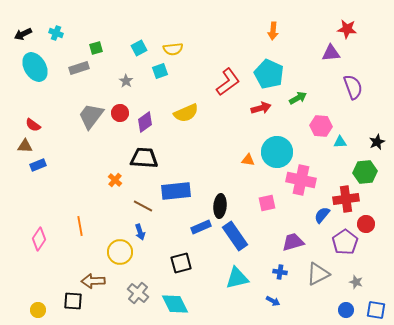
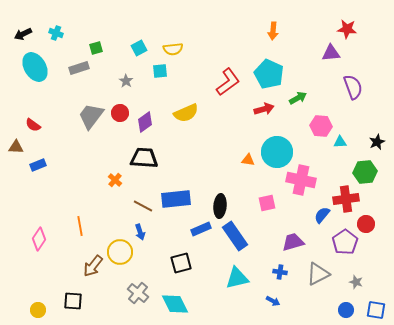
cyan square at (160, 71): rotated 14 degrees clockwise
red arrow at (261, 108): moved 3 px right, 1 px down
brown triangle at (25, 146): moved 9 px left, 1 px down
blue rectangle at (176, 191): moved 8 px down
blue rectangle at (201, 227): moved 2 px down
brown arrow at (93, 281): moved 15 px up; rotated 50 degrees counterclockwise
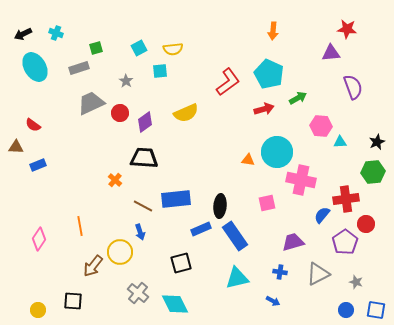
gray trapezoid at (91, 116): moved 13 px up; rotated 28 degrees clockwise
green hexagon at (365, 172): moved 8 px right
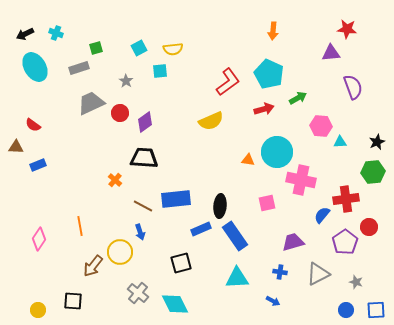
black arrow at (23, 34): moved 2 px right
yellow semicircle at (186, 113): moved 25 px right, 8 px down
red circle at (366, 224): moved 3 px right, 3 px down
cyan triangle at (237, 278): rotated 10 degrees clockwise
blue square at (376, 310): rotated 12 degrees counterclockwise
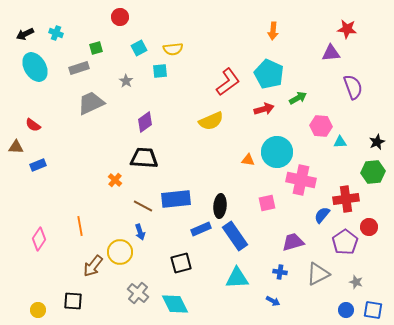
red circle at (120, 113): moved 96 px up
blue square at (376, 310): moved 3 px left; rotated 12 degrees clockwise
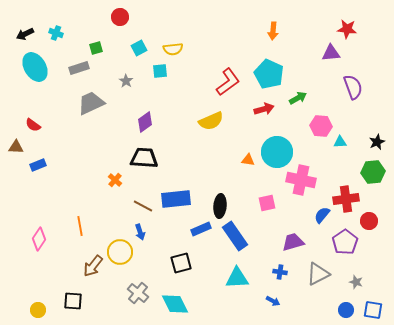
red circle at (369, 227): moved 6 px up
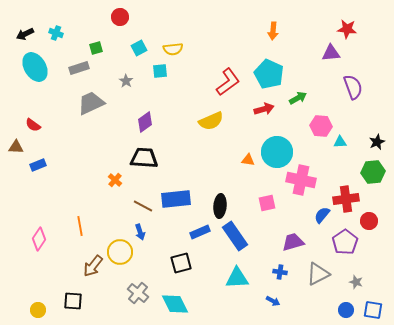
blue rectangle at (201, 229): moved 1 px left, 3 px down
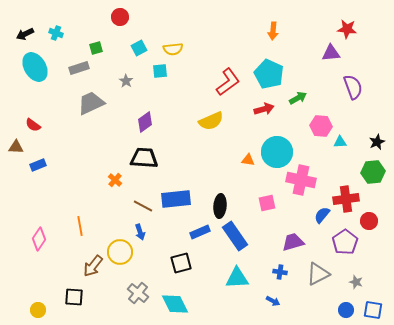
black square at (73, 301): moved 1 px right, 4 px up
